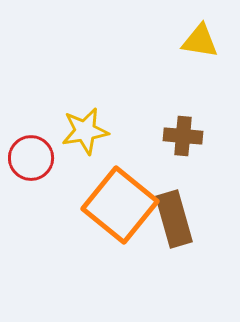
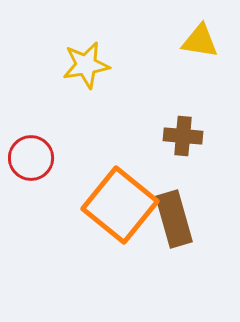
yellow star: moved 1 px right, 66 px up
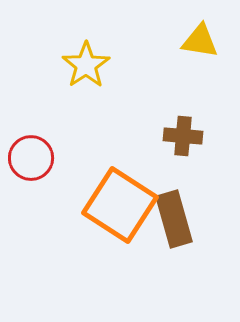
yellow star: rotated 24 degrees counterclockwise
orange square: rotated 6 degrees counterclockwise
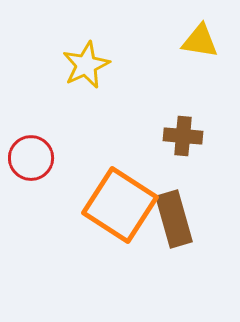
yellow star: rotated 9 degrees clockwise
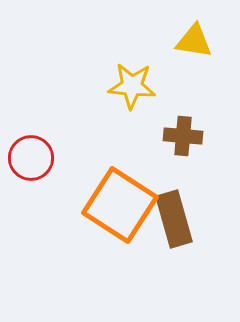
yellow triangle: moved 6 px left
yellow star: moved 46 px right, 21 px down; rotated 30 degrees clockwise
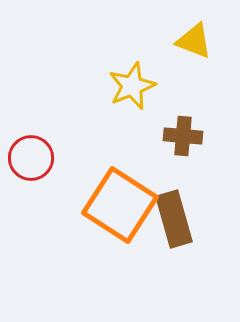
yellow triangle: rotated 12 degrees clockwise
yellow star: rotated 27 degrees counterclockwise
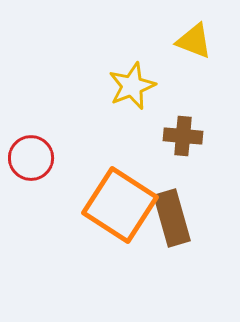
brown rectangle: moved 2 px left, 1 px up
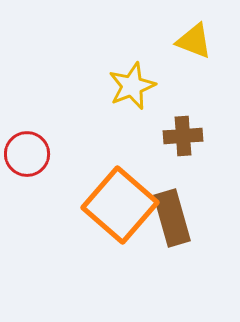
brown cross: rotated 9 degrees counterclockwise
red circle: moved 4 px left, 4 px up
orange square: rotated 8 degrees clockwise
